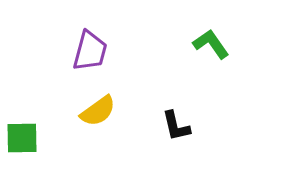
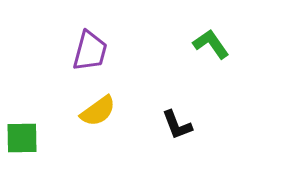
black L-shape: moved 1 px right, 1 px up; rotated 8 degrees counterclockwise
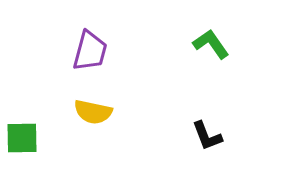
yellow semicircle: moved 5 px left, 1 px down; rotated 48 degrees clockwise
black L-shape: moved 30 px right, 11 px down
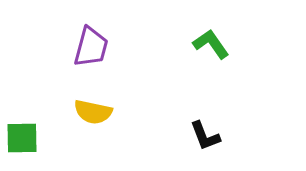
purple trapezoid: moved 1 px right, 4 px up
black L-shape: moved 2 px left
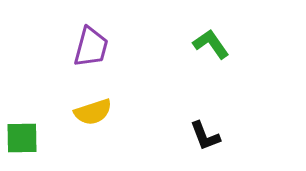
yellow semicircle: rotated 30 degrees counterclockwise
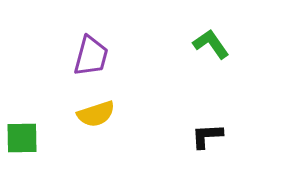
purple trapezoid: moved 9 px down
yellow semicircle: moved 3 px right, 2 px down
black L-shape: moved 2 px right; rotated 108 degrees clockwise
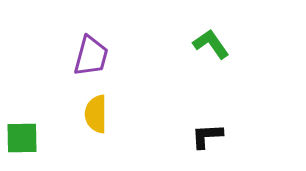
yellow semicircle: rotated 108 degrees clockwise
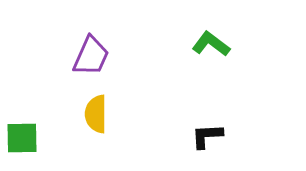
green L-shape: rotated 18 degrees counterclockwise
purple trapezoid: rotated 9 degrees clockwise
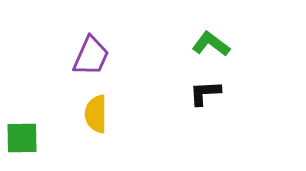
black L-shape: moved 2 px left, 43 px up
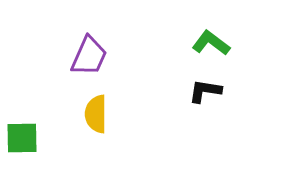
green L-shape: moved 1 px up
purple trapezoid: moved 2 px left
black L-shape: moved 2 px up; rotated 12 degrees clockwise
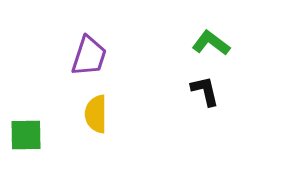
purple trapezoid: rotated 6 degrees counterclockwise
black L-shape: rotated 68 degrees clockwise
green square: moved 4 px right, 3 px up
